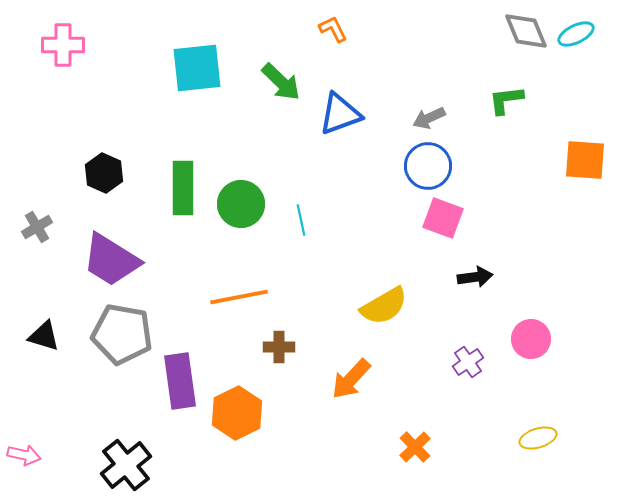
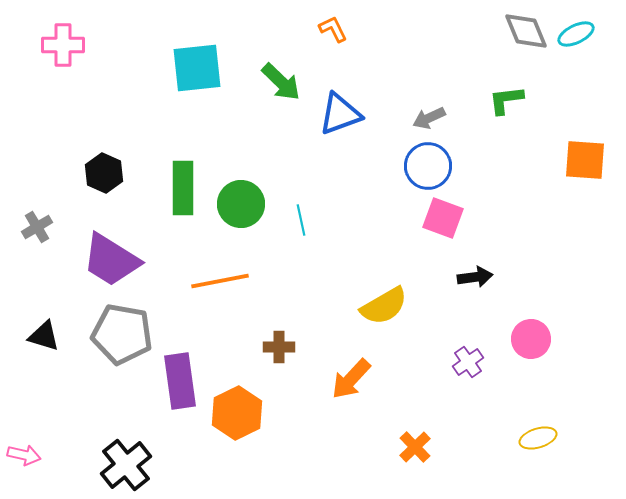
orange line: moved 19 px left, 16 px up
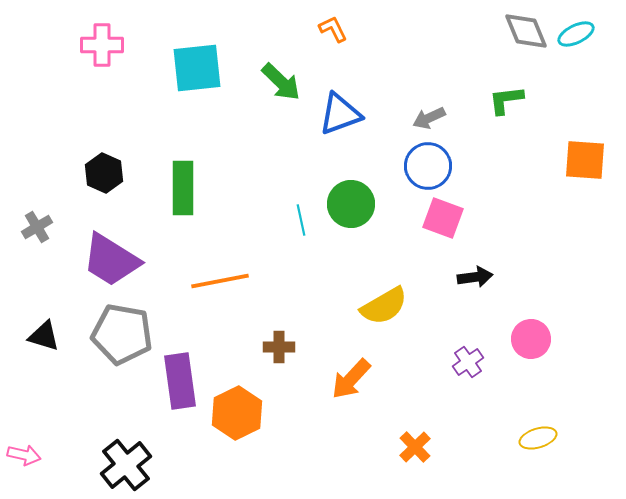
pink cross: moved 39 px right
green circle: moved 110 px right
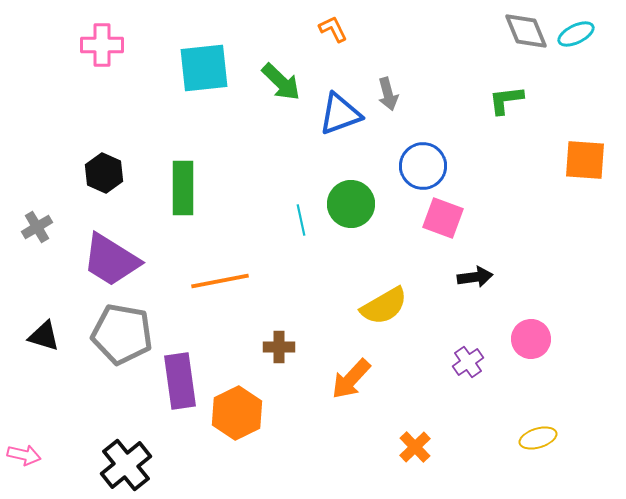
cyan square: moved 7 px right
gray arrow: moved 41 px left, 24 px up; rotated 80 degrees counterclockwise
blue circle: moved 5 px left
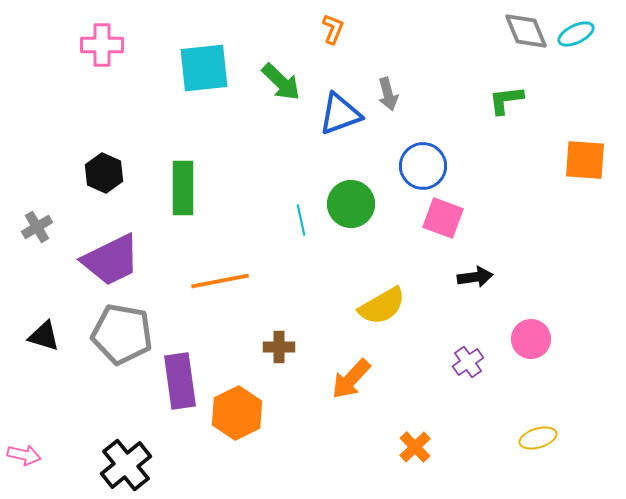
orange L-shape: rotated 48 degrees clockwise
purple trapezoid: rotated 58 degrees counterclockwise
yellow semicircle: moved 2 px left
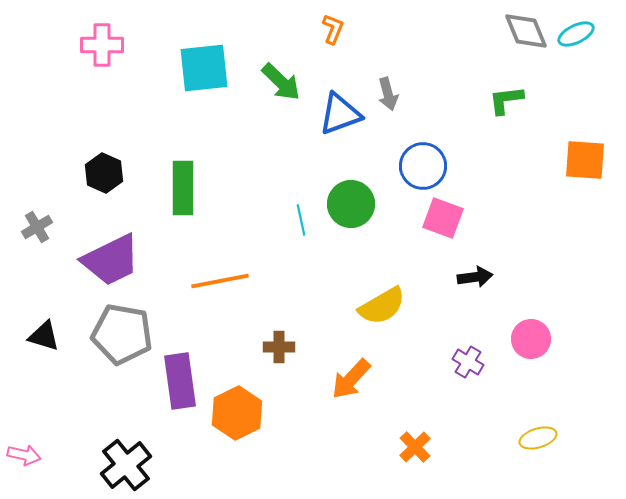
purple cross: rotated 24 degrees counterclockwise
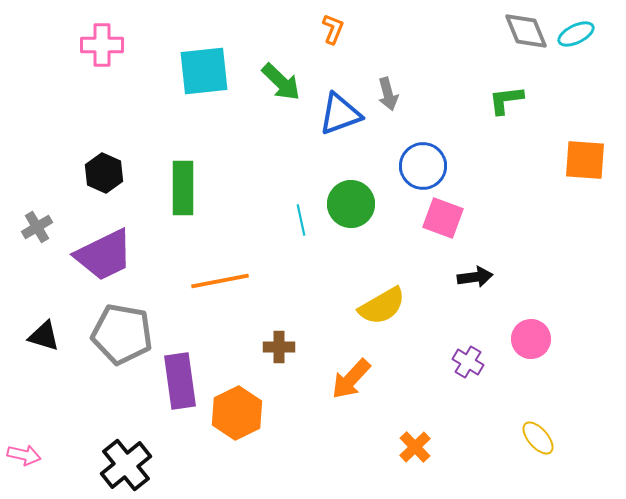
cyan square: moved 3 px down
purple trapezoid: moved 7 px left, 5 px up
yellow ellipse: rotated 66 degrees clockwise
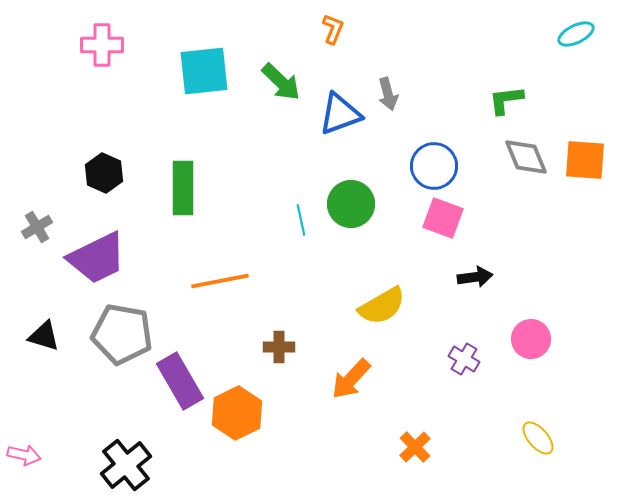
gray diamond: moved 126 px down
blue circle: moved 11 px right
purple trapezoid: moved 7 px left, 3 px down
purple cross: moved 4 px left, 3 px up
purple rectangle: rotated 22 degrees counterclockwise
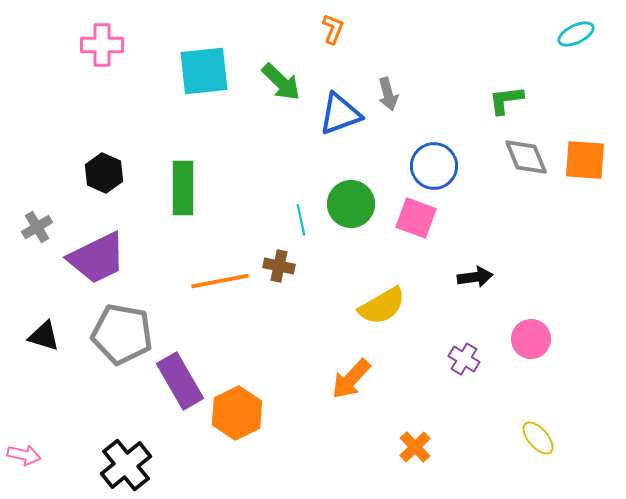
pink square: moved 27 px left
brown cross: moved 81 px up; rotated 12 degrees clockwise
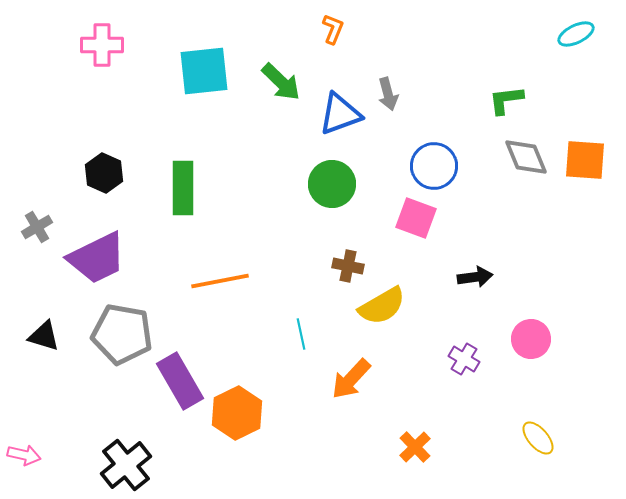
green circle: moved 19 px left, 20 px up
cyan line: moved 114 px down
brown cross: moved 69 px right
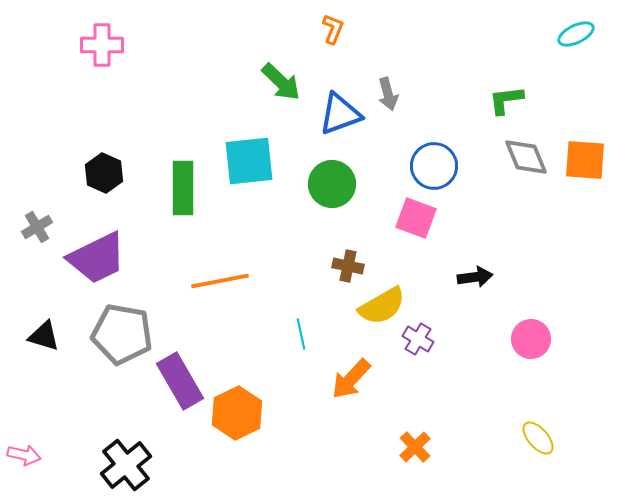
cyan square: moved 45 px right, 90 px down
purple cross: moved 46 px left, 20 px up
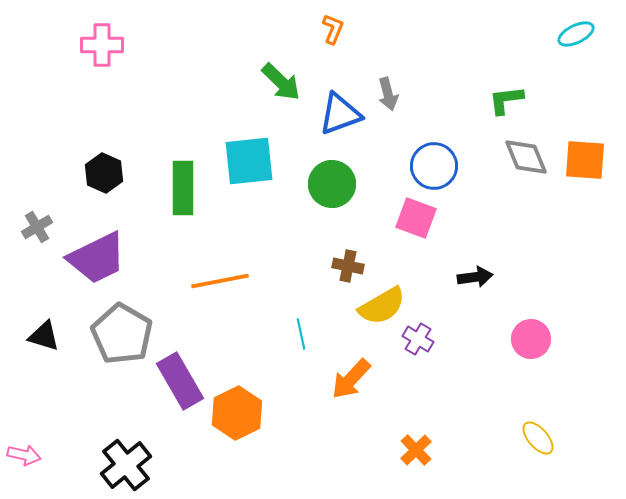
gray pentagon: rotated 20 degrees clockwise
orange cross: moved 1 px right, 3 px down
